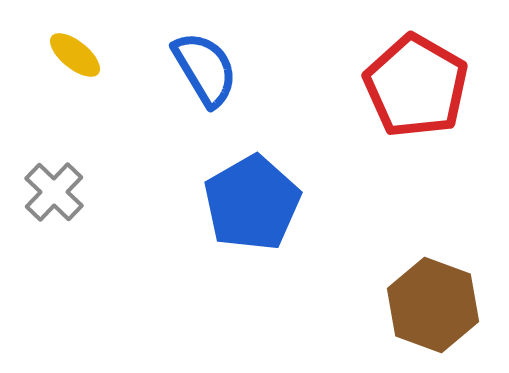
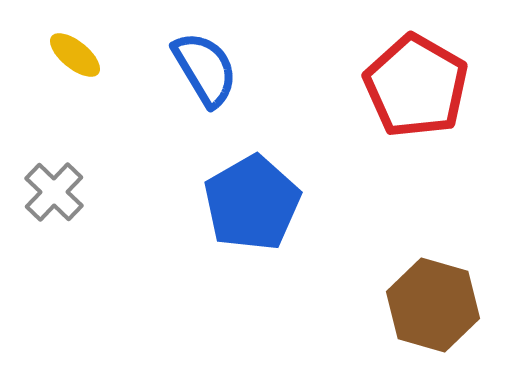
brown hexagon: rotated 4 degrees counterclockwise
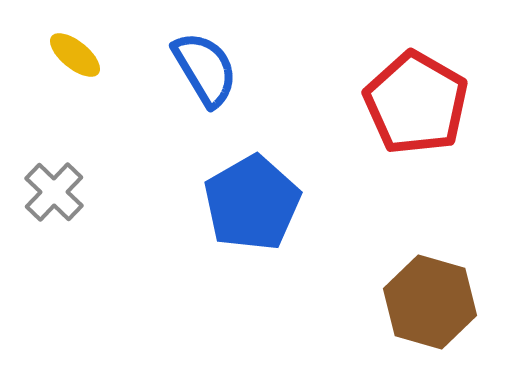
red pentagon: moved 17 px down
brown hexagon: moved 3 px left, 3 px up
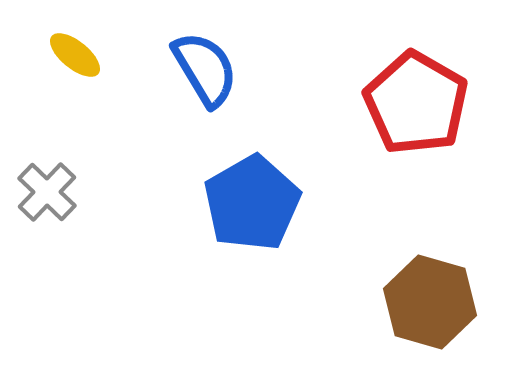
gray cross: moved 7 px left
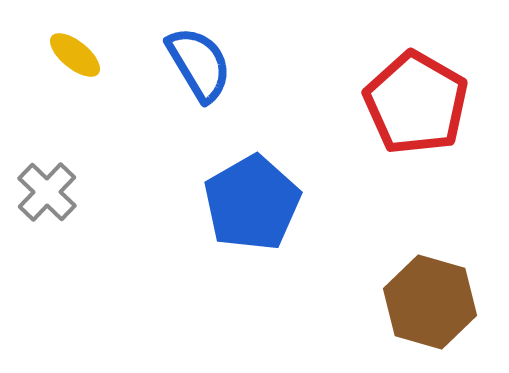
blue semicircle: moved 6 px left, 5 px up
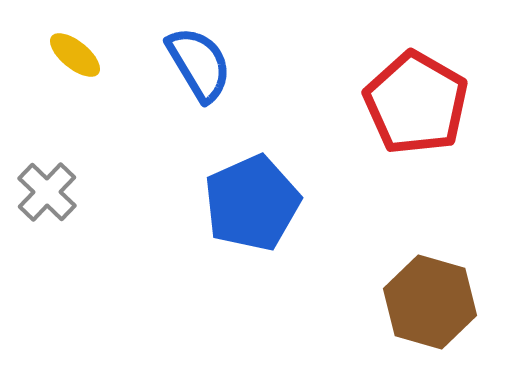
blue pentagon: rotated 6 degrees clockwise
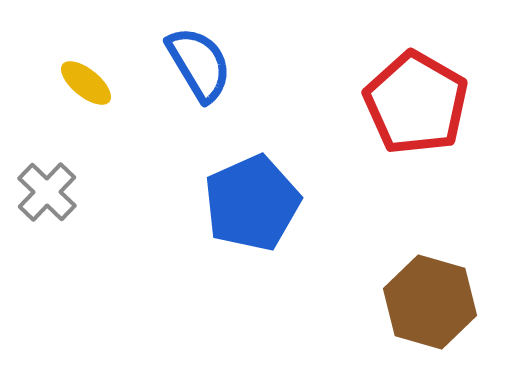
yellow ellipse: moved 11 px right, 28 px down
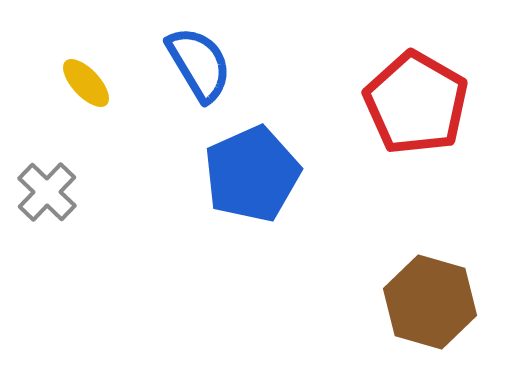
yellow ellipse: rotated 8 degrees clockwise
blue pentagon: moved 29 px up
